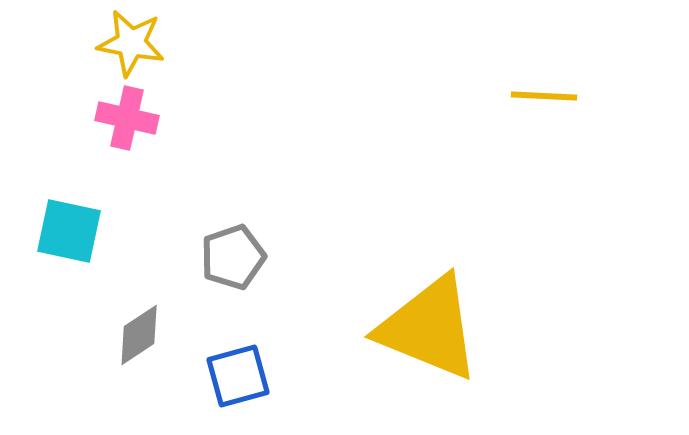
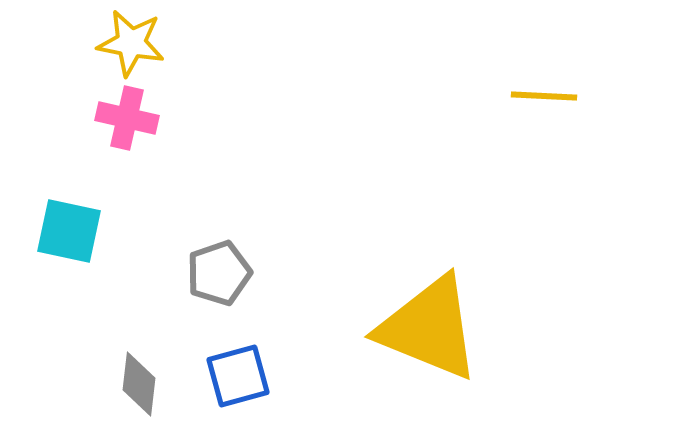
gray pentagon: moved 14 px left, 16 px down
gray diamond: moved 49 px down; rotated 50 degrees counterclockwise
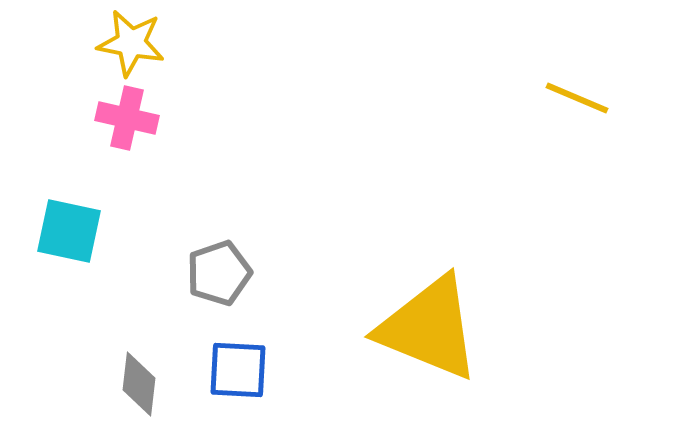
yellow line: moved 33 px right, 2 px down; rotated 20 degrees clockwise
blue square: moved 6 px up; rotated 18 degrees clockwise
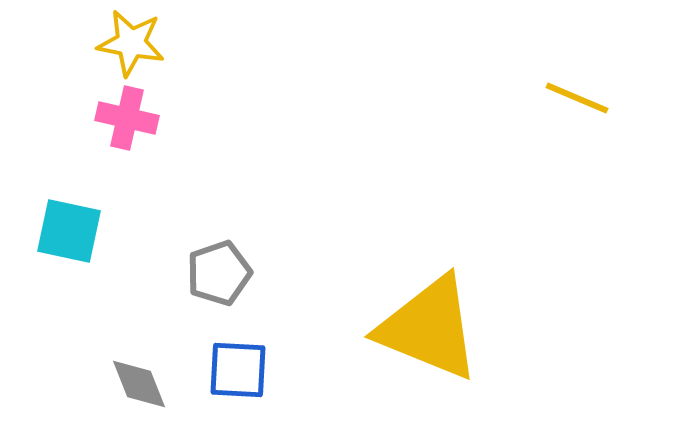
gray diamond: rotated 28 degrees counterclockwise
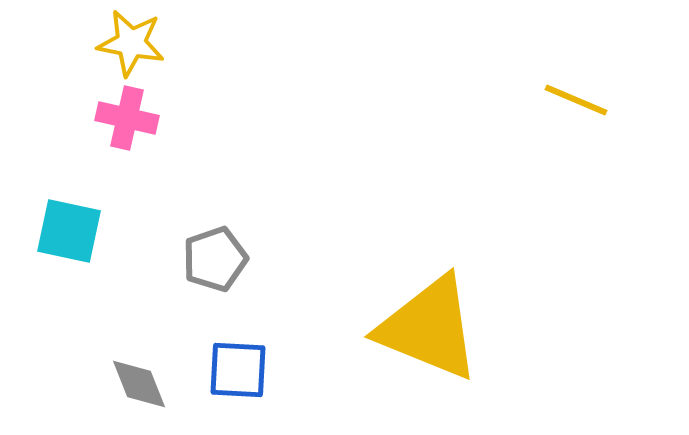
yellow line: moved 1 px left, 2 px down
gray pentagon: moved 4 px left, 14 px up
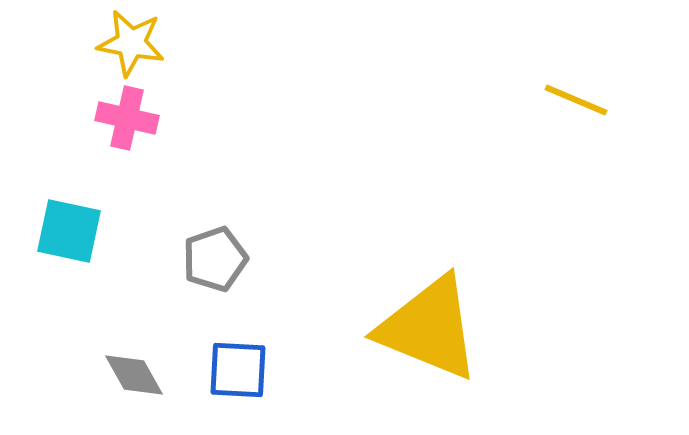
gray diamond: moved 5 px left, 9 px up; rotated 8 degrees counterclockwise
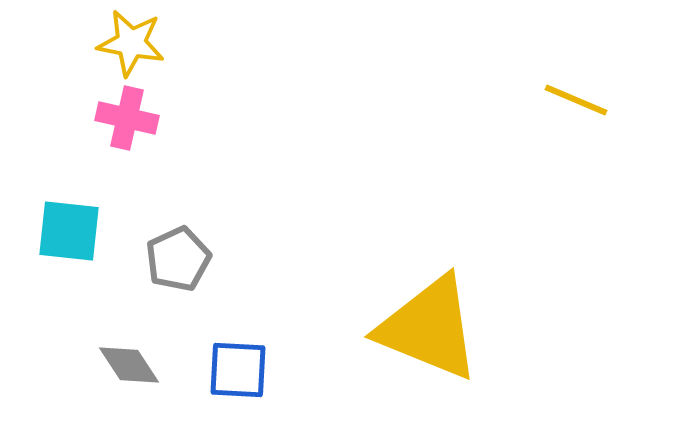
cyan square: rotated 6 degrees counterclockwise
gray pentagon: moved 37 px left; rotated 6 degrees counterclockwise
gray diamond: moved 5 px left, 10 px up; rotated 4 degrees counterclockwise
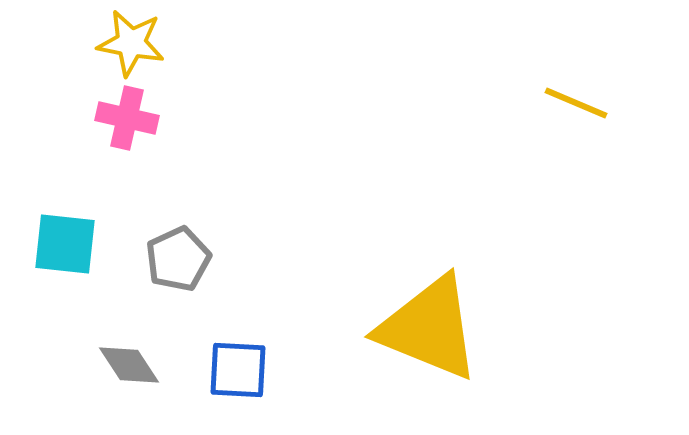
yellow line: moved 3 px down
cyan square: moved 4 px left, 13 px down
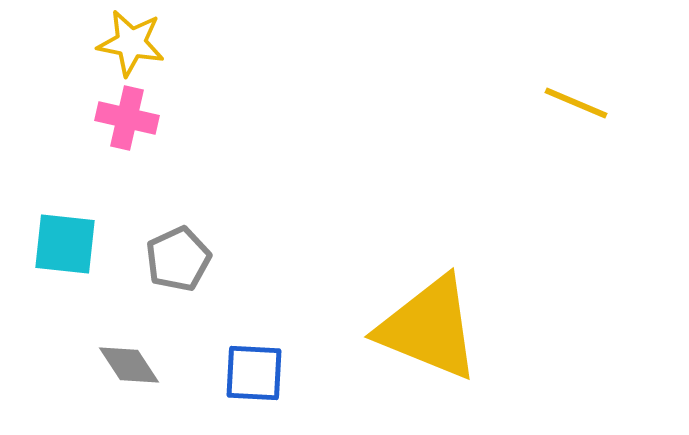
blue square: moved 16 px right, 3 px down
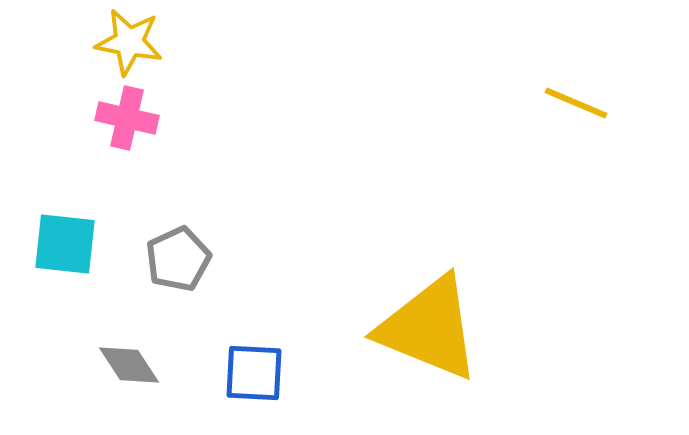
yellow star: moved 2 px left, 1 px up
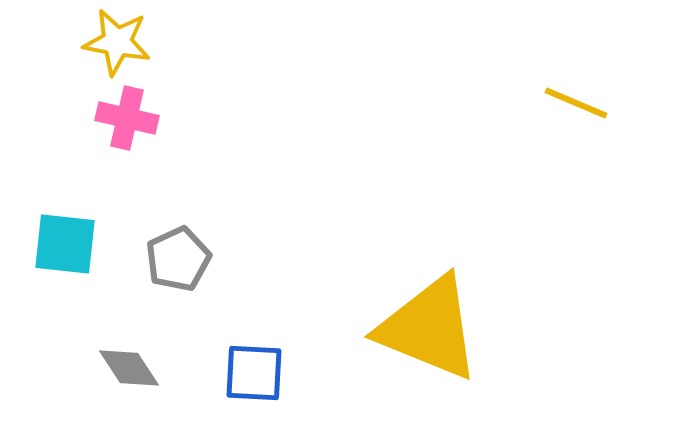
yellow star: moved 12 px left
gray diamond: moved 3 px down
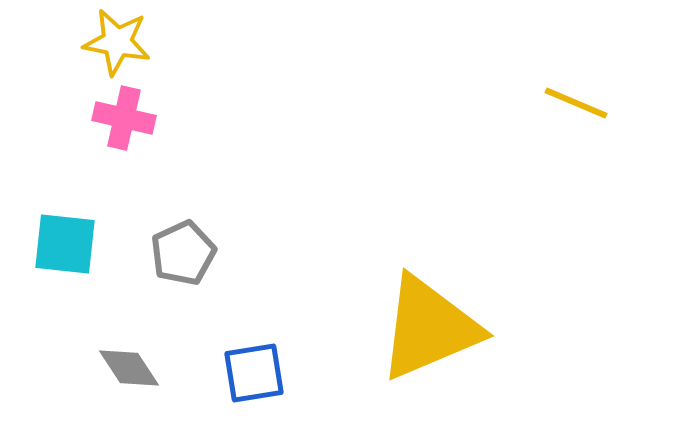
pink cross: moved 3 px left
gray pentagon: moved 5 px right, 6 px up
yellow triangle: rotated 45 degrees counterclockwise
blue square: rotated 12 degrees counterclockwise
